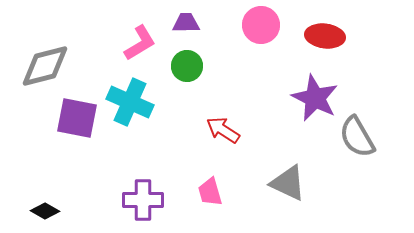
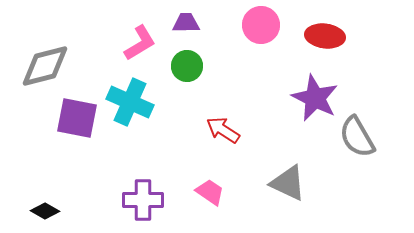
pink trapezoid: rotated 140 degrees clockwise
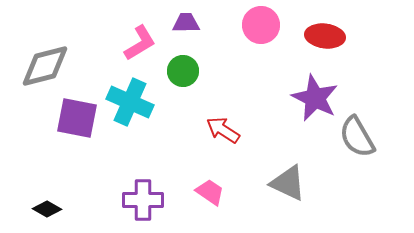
green circle: moved 4 px left, 5 px down
black diamond: moved 2 px right, 2 px up
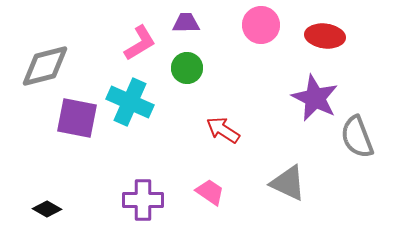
green circle: moved 4 px right, 3 px up
gray semicircle: rotated 9 degrees clockwise
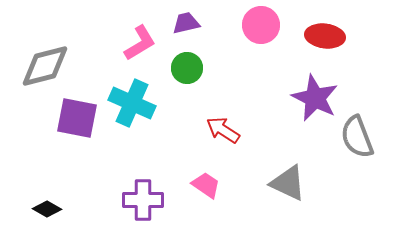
purple trapezoid: rotated 12 degrees counterclockwise
cyan cross: moved 2 px right, 1 px down
pink trapezoid: moved 4 px left, 7 px up
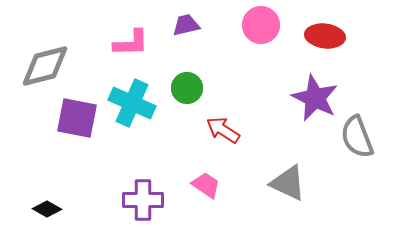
purple trapezoid: moved 2 px down
pink L-shape: moved 9 px left; rotated 30 degrees clockwise
green circle: moved 20 px down
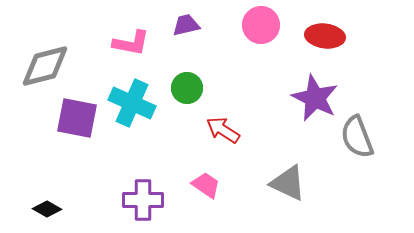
pink L-shape: rotated 12 degrees clockwise
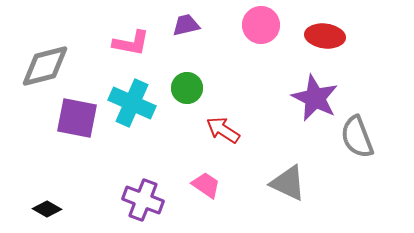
purple cross: rotated 21 degrees clockwise
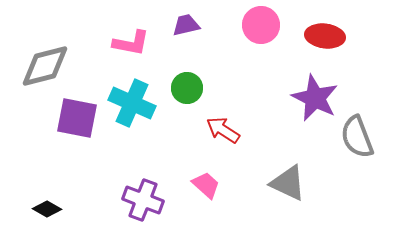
pink trapezoid: rotated 8 degrees clockwise
